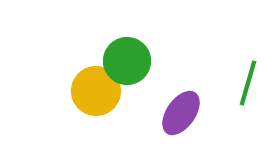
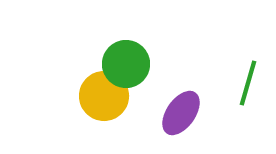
green circle: moved 1 px left, 3 px down
yellow circle: moved 8 px right, 5 px down
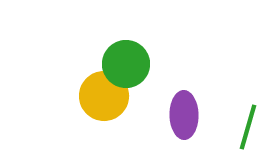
green line: moved 44 px down
purple ellipse: moved 3 px right, 2 px down; rotated 36 degrees counterclockwise
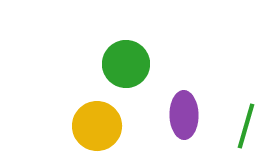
yellow circle: moved 7 px left, 30 px down
green line: moved 2 px left, 1 px up
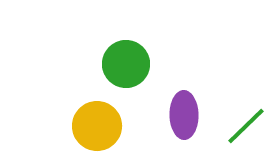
green line: rotated 30 degrees clockwise
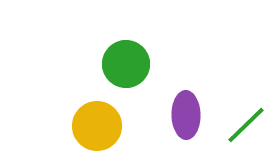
purple ellipse: moved 2 px right
green line: moved 1 px up
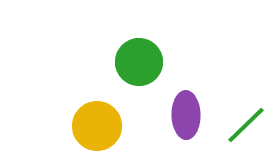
green circle: moved 13 px right, 2 px up
